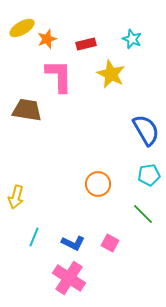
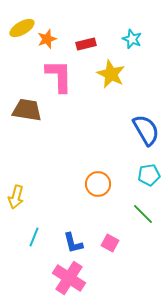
blue L-shape: rotated 50 degrees clockwise
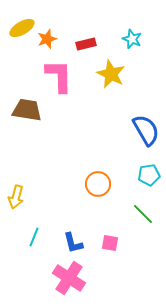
pink square: rotated 18 degrees counterclockwise
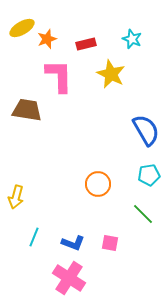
blue L-shape: rotated 55 degrees counterclockwise
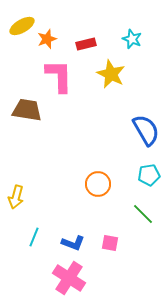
yellow ellipse: moved 2 px up
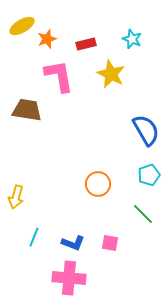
pink L-shape: rotated 9 degrees counterclockwise
cyan pentagon: rotated 10 degrees counterclockwise
pink cross: rotated 28 degrees counterclockwise
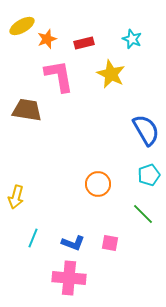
red rectangle: moved 2 px left, 1 px up
cyan line: moved 1 px left, 1 px down
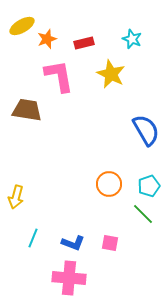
cyan pentagon: moved 11 px down
orange circle: moved 11 px right
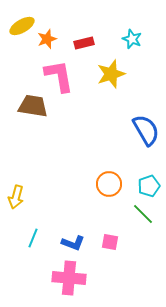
yellow star: rotated 28 degrees clockwise
brown trapezoid: moved 6 px right, 4 px up
pink square: moved 1 px up
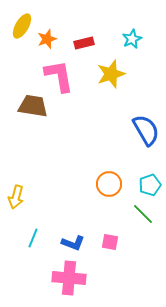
yellow ellipse: rotated 30 degrees counterclockwise
cyan star: rotated 24 degrees clockwise
cyan pentagon: moved 1 px right, 1 px up
